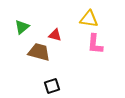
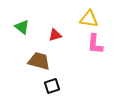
green triangle: rotated 42 degrees counterclockwise
red triangle: rotated 32 degrees counterclockwise
brown trapezoid: moved 9 px down
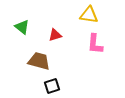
yellow triangle: moved 4 px up
